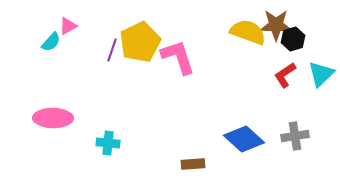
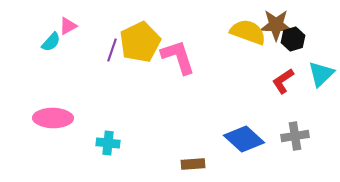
red L-shape: moved 2 px left, 6 px down
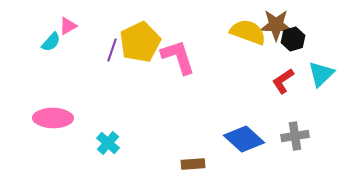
cyan cross: rotated 35 degrees clockwise
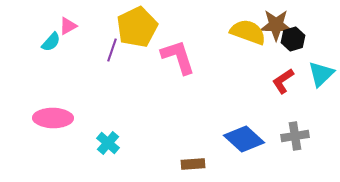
yellow pentagon: moved 3 px left, 15 px up
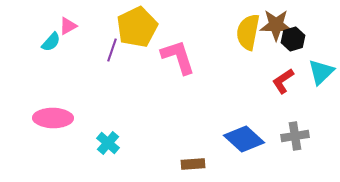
yellow semicircle: rotated 99 degrees counterclockwise
cyan triangle: moved 2 px up
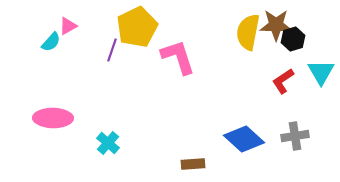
cyan triangle: rotated 16 degrees counterclockwise
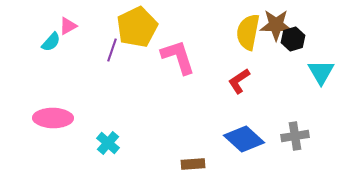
red L-shape: moved 44 px left
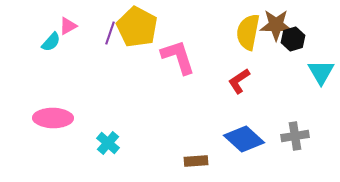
yellow pentagon: rotated 18 degrees counterclockwise
purple line: moved 2 px left, 17 px up
brown rectangle: moved 3 px right, 3 px up
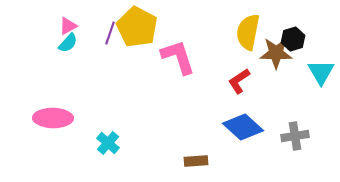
brown star: moved 28 px down
cyan semicircle: moved 17 px right, 1 px down
blue diamond: moved 1 px left, 12 px up
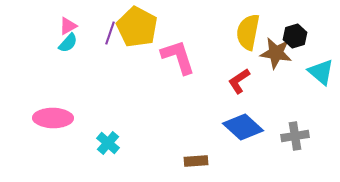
black hexagon: moved 2 px right, 3 px up
brown star: rotated 8 degrees clockwise
cyan triangle: rotated 20 degrees counterclockwise
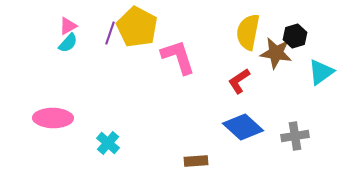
cyan triangle: rotated 44 degrees clockwise
